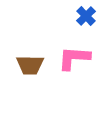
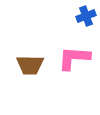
blue cross: rotated 24 degrees clockwise
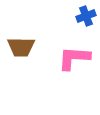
brown trapezoid: moved 9 px left, 18 px up
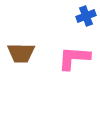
brown trapezoid: moved 6 px down
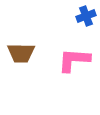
pink L-shape: moved 2 px down
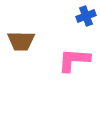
brown trapezoid: moved 12 px up
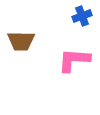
blue cross: moved 4 px left
